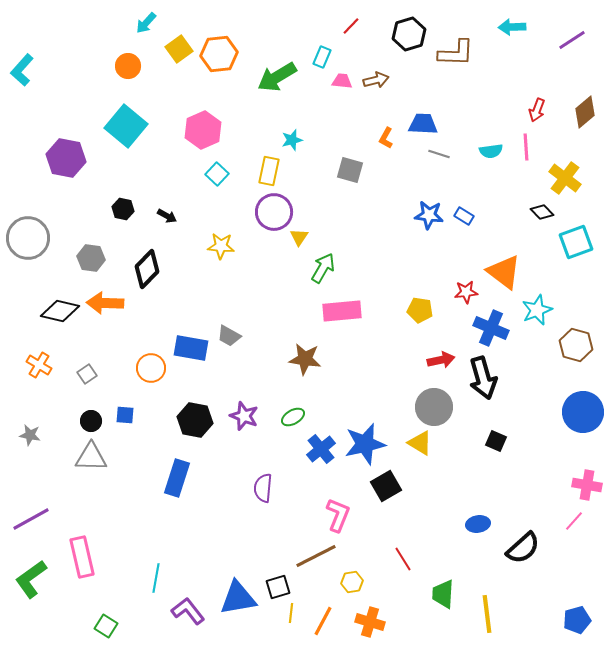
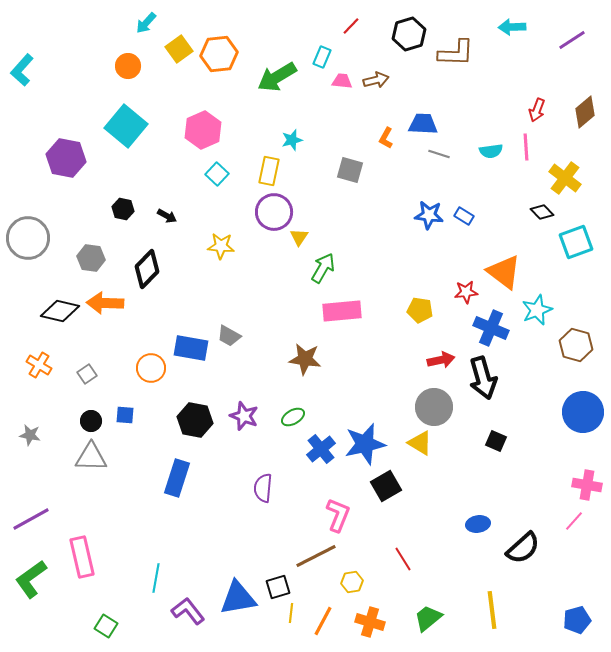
green trapezoid at (443, 594): moved 15 px left, 24 px down; rotated 48 degrees clockwise
yellow line at (487, 614): moved 5 px right, 4 px up
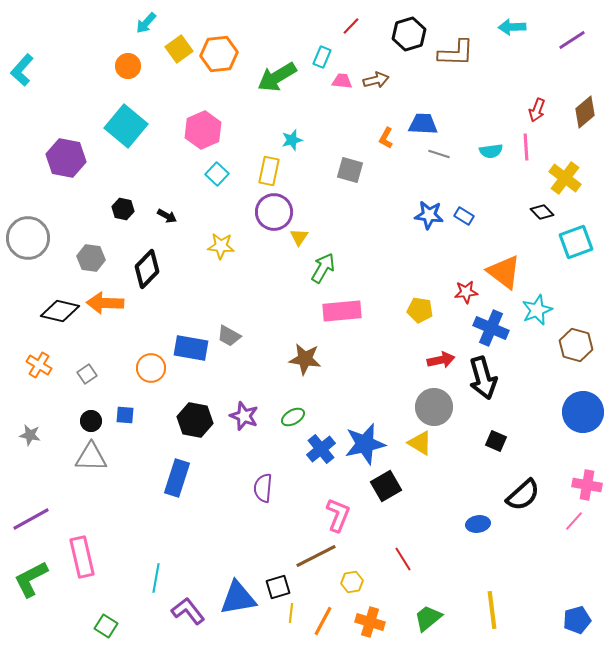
black semicircle at (523, 548): moved 53 px up
green L-shape at (31, 579): rotated 9 degrees clockwise
